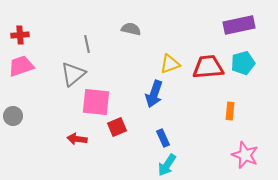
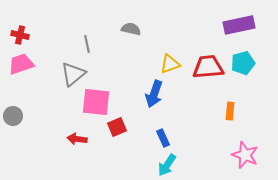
red cross: rotated 18 degrees clockwise
pink trapezoid: moved 2 px up
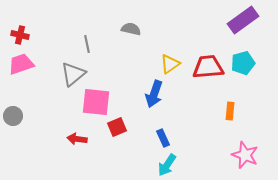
purple rectangle: moved 4 px right, 5 px up; rotated 24 degrees counterclockwise
yellow triangle: rotated 15 degrees counterclockwise
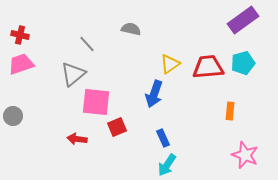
gray line: rotated 30 degrees counterclockwise
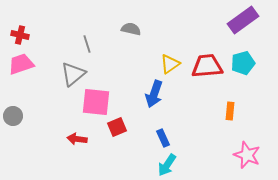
gray line: rotated 24 degrees clockwise
red trapezoid: moved 1 px left, 1 px up
pink star: moved 2 px right
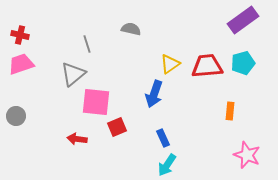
gray circle: moved 3 px right
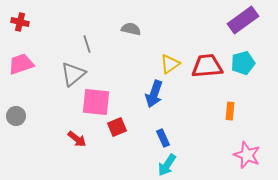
red cross: moved 13 px up
red arrow: rotated 150 degrees counterclockwise
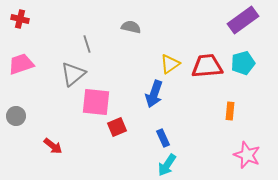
red cross: moved 3 px up
gray semicircle: moved 2 px up
red arrow: moved 24 px left, 7 px down
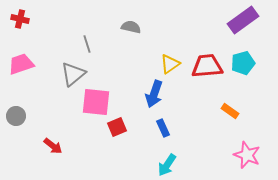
orange rectangle: rotated 60 degrees counterclockwise
blue rectangle: moved 10 px up
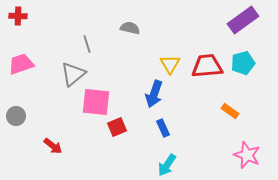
red cross: moved 2 px left, 3 px up; rotated 12 degrees counterclockwise
gray semicircle: moved 1 px left, 1 px down
yellow triangle: rotated 25 degrees counterclockwise
